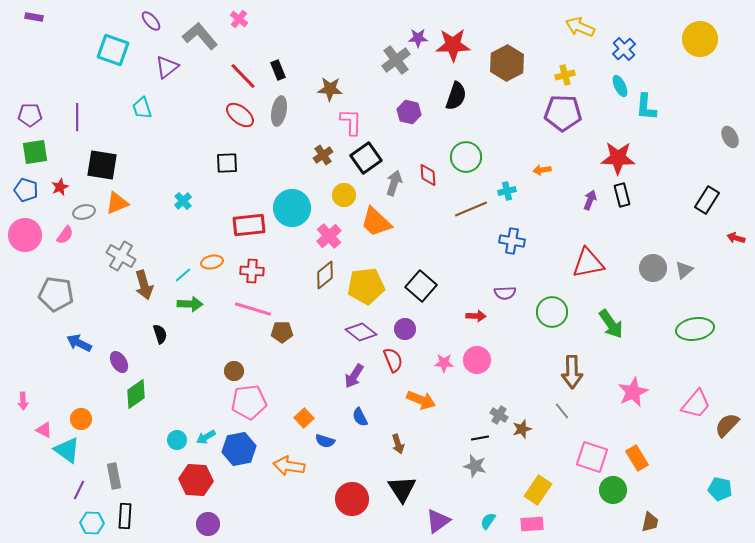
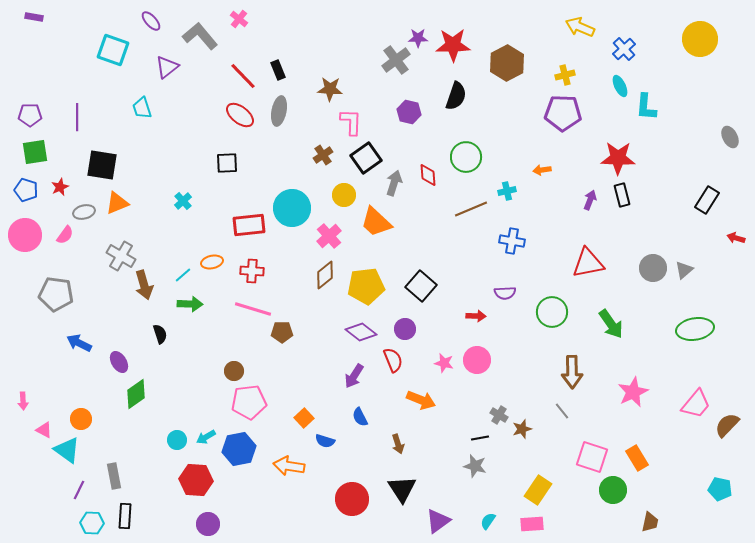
pink star at (444, 363): rotated 12 degrees clockwise
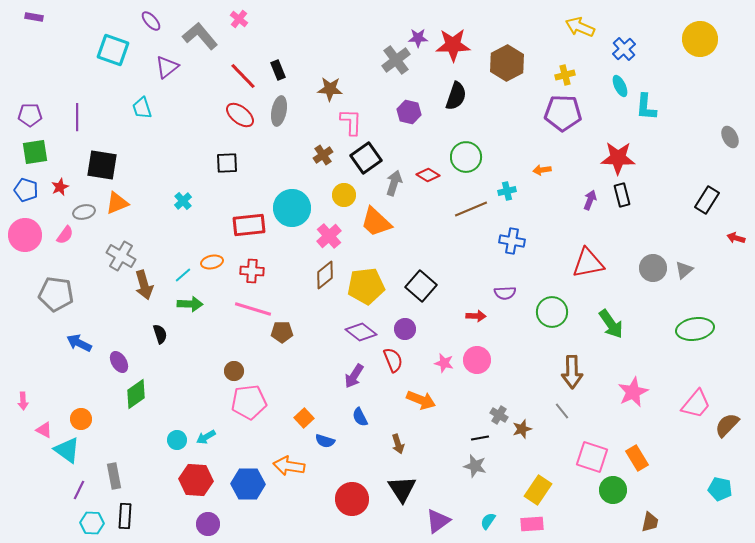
red diamond at (428, 175): rotated 55 degrees counterclockwise
blue hexagon at (239, 449): moved 9 px right, 35 px down; rotated 12 degrees clockwise
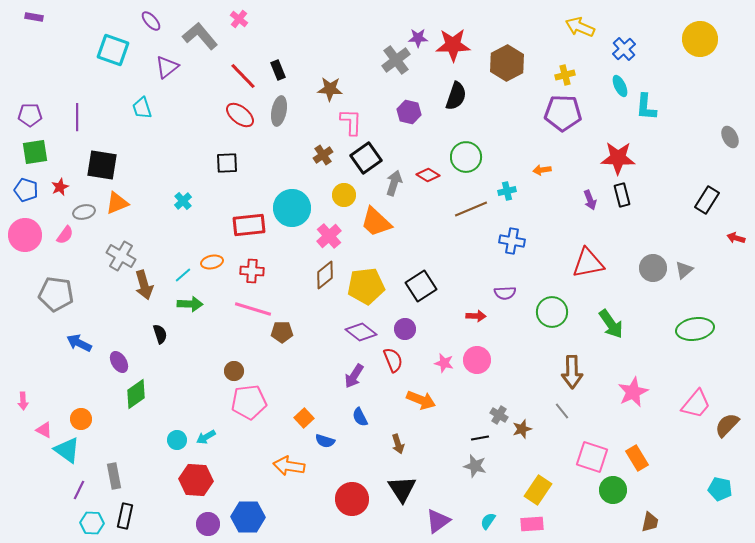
purple arrow at (590, 200): rotated 138 degrees clockwise
black square at (421, 286): rotated 16 degrees clockwise
blue hexagon at (248, 484): moved 33 px down
black rectangle at (125, 516): rotated 10 degrees clockwise
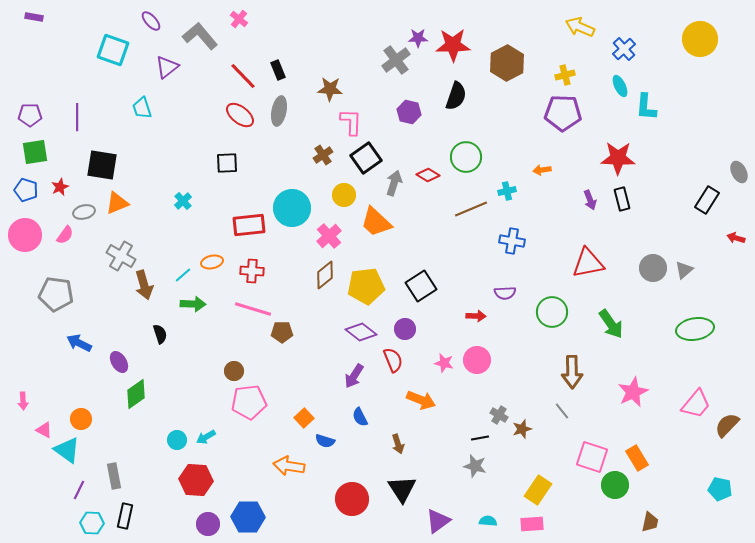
gray ellipse at (730, 137): moved 9 px right, 35 px down
black rectangle at (622, 195): moved 4 px down
green arrow at (190, 304): moved 3 px right
green circle at (613, 490): moved 2 px right, 5 px up
cyan semicircle at (488, 521): rotated 60 degrees clockwise
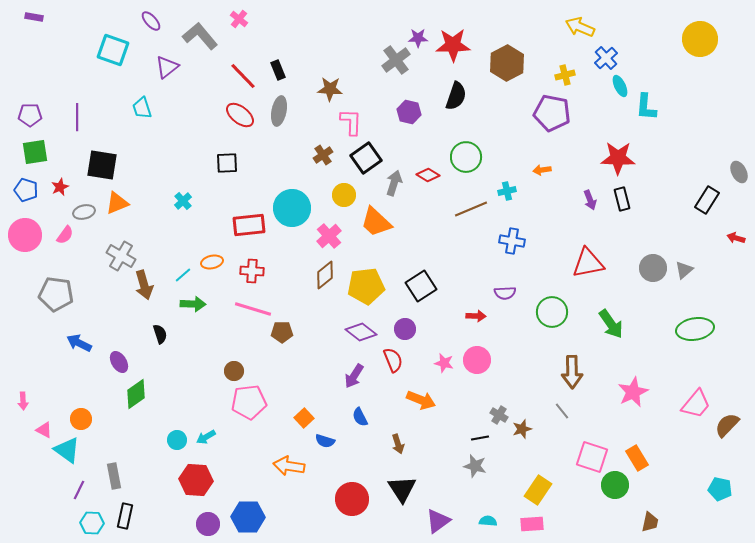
blue cross at (624, 49): moved 18 px left, 9 px down
purple pentagon at (563, 113): moved 11 px left; rotated 9 degrees clockwise
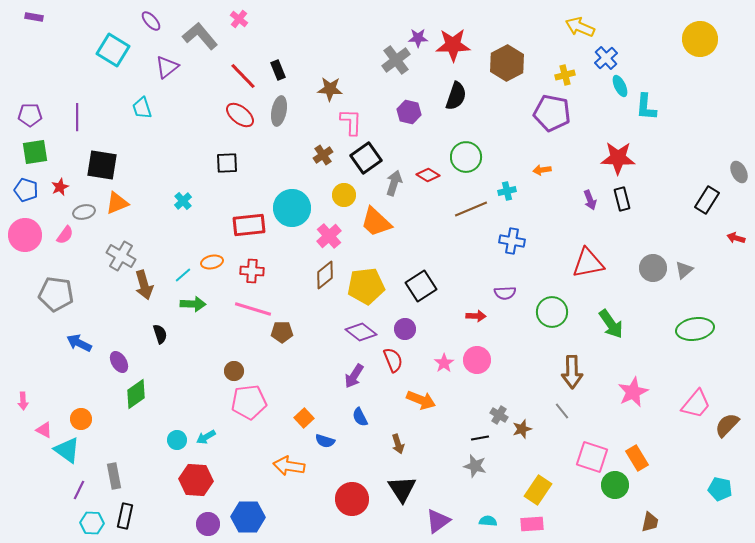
cyan square at (113, 50): rotated 12 degrees clockwise
pink star at (444, 363): rotated 24 degrees clockwise
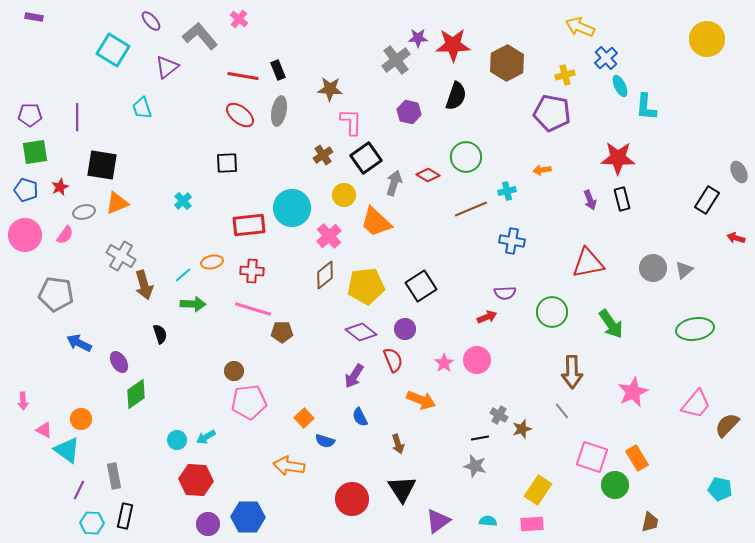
yellow circle at (700, 39): moved 7 px right
red line at (243, 76): rotated 36 degrees counterclockwise
red arrow at (476, 316): moved 11 px right, 1 px down; rotated 24 degrees counterclockwise
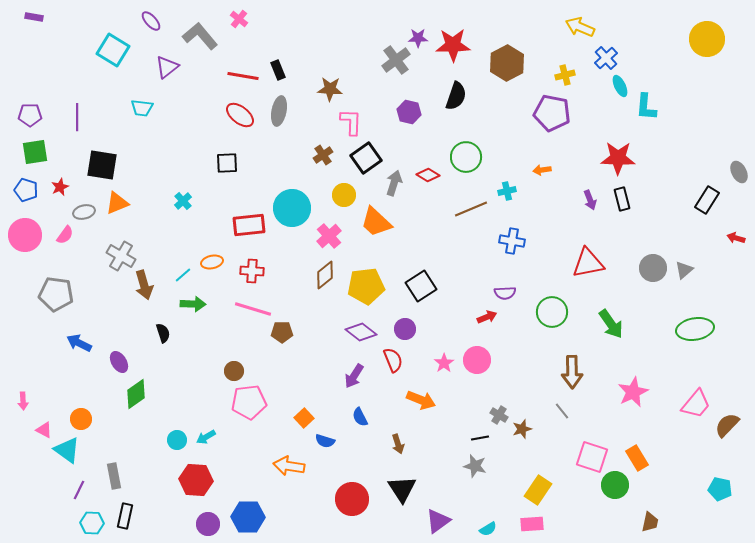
cyan trapezoid at (142, 108): rotated 65 degrees counterclockwise
black semicircle at (160, 334): moved 3 px right, 1 px up
cyan semicircle at (488, 521): moved 8 px down; rotated 144 degrees clockwise
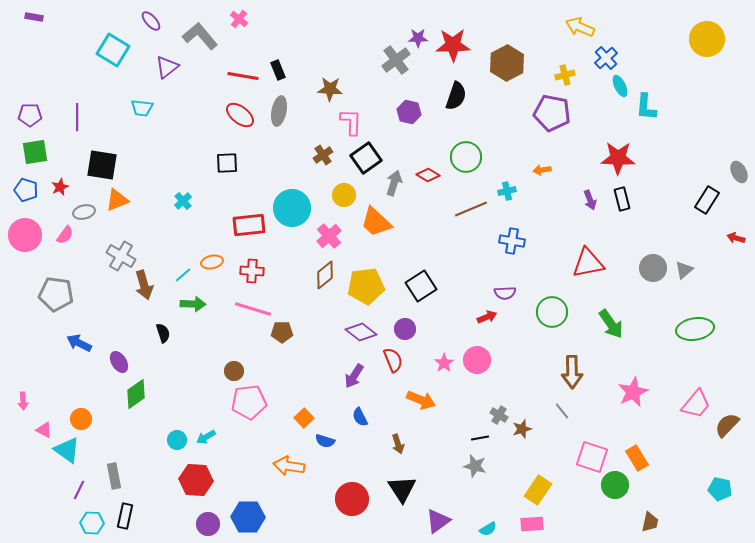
orange triangle at (117, 203): moved 3 px up
